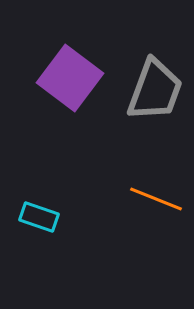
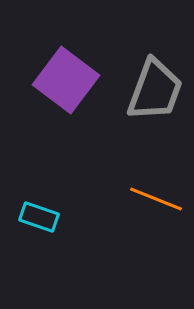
purple square: moved 4 px left, 2 px down
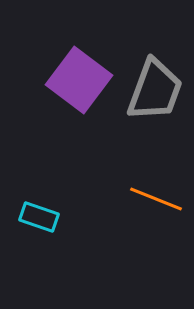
purple square: moved 13 px right
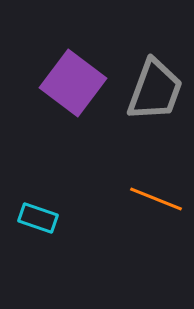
purple square: moved 6 px left, 3 px down
cyan rectangle: moved 1 px left, 1 px down
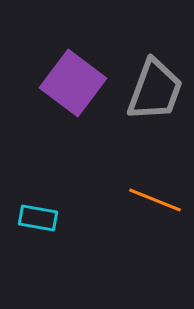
orange line: moved 1 px left, 1 px down
cyan rectangle: rotated 9 degrees counterclockwise
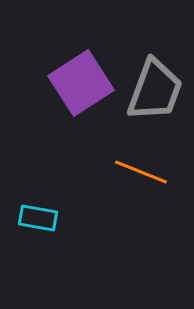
purple square: moved 8 px right; rotated 20 degrees clockwise
orange line: moved 14 px left, 28 px up
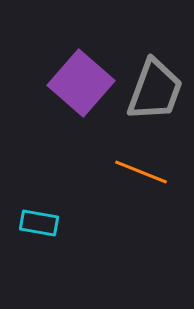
purple square: rotated 16 degrees counterclockwise
cyan rectangle: moved 1 px right, 5 px down
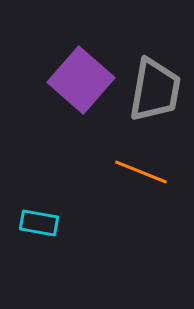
purple square: moved 3 px up
gray trapezoid: rotated 10 degrees counterclockwise
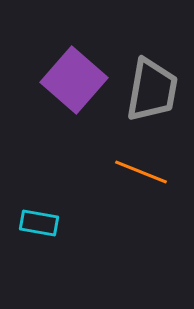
purple square: moved 7 px left
gray trapezoid: moved 3 px left
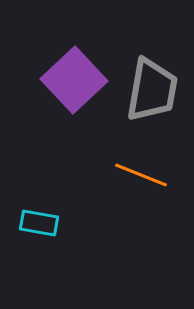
purple square: rotated 6 degrees clockwise
orange line: moved 3 px down
